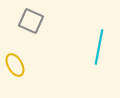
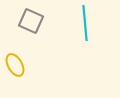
cyan line: moved 14 px left, 24 px up; rotated 16 degrees counterclockwise
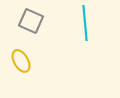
yellow ellipse: moved 6 px right, 4 px up
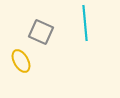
gray square: moved 10 px right, 11 px down
